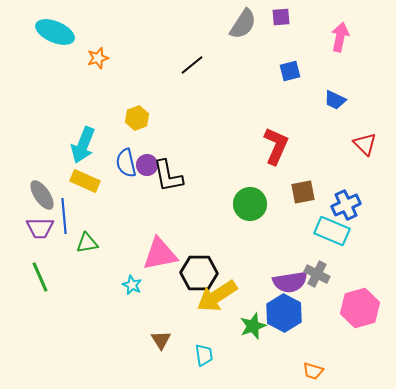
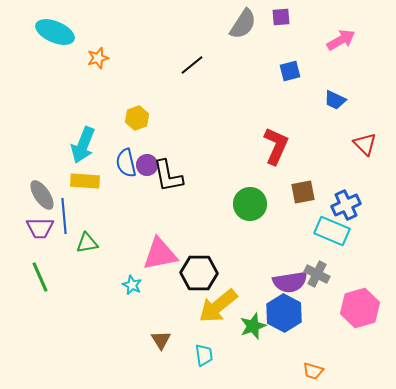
pink arrow: moved 1 px right, 3 px down; rotated 48 degrees clockwise
yellow rectangle: rotated 20 degrees counterclockwise
yellow arrow: moved 1 px right, 10 px down; rotated 6 degrees counterclockwise
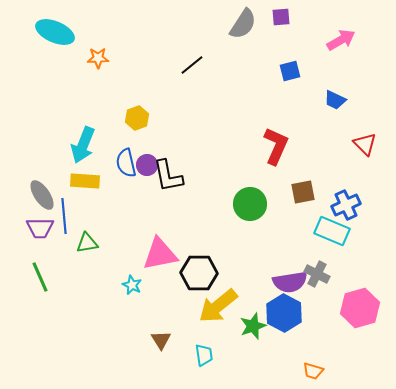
orange star: rotated 15 degrees clockwise
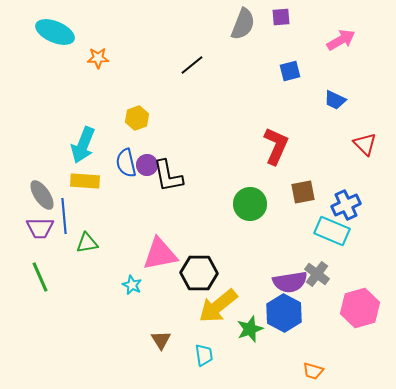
gray semicircle: rotated 12 degrees counterclockwise
gray cross: rotated 10 degrees clockwise
green star: moved 3 px left, 3 px down
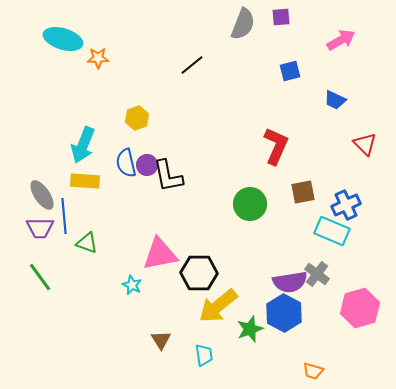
cyan ellipse: moved 8 px right, 7 px down; rotated 6 degrees counterclockwise
green triangle: rotated 30 degrees clockwise
green line: rotated 12 degrees counterclockwise
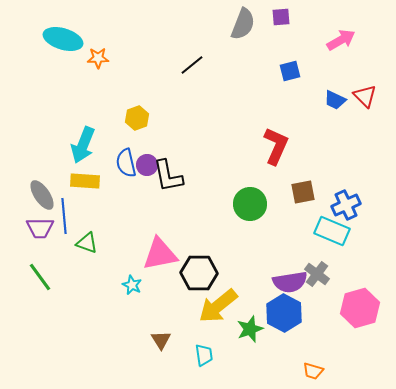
red triangle: moved 48 px up
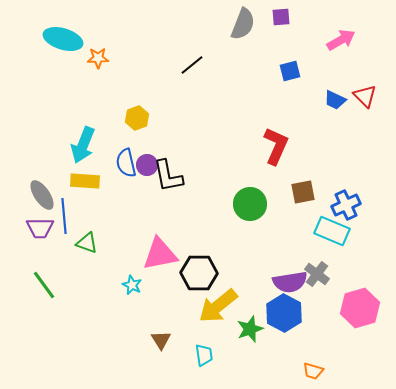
green line: moved 4 px right, 8 px down
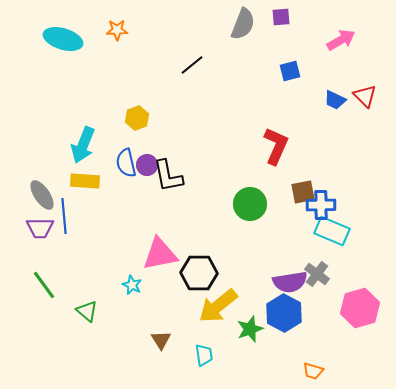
orange star: moved 19 px right, 28 px up
blue cross: moved 25 px left; rotated 24 degrees clockwise
green triangle: moved 68 px down; rotated 20 degrees clockwise
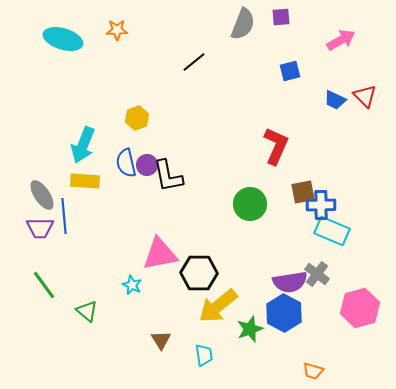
black line: moved 2 px right, 3 px up
